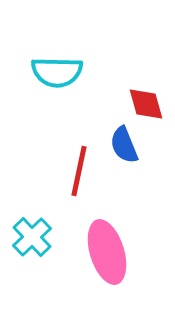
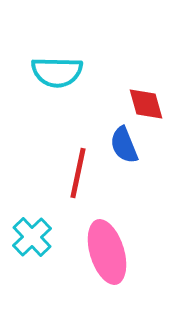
red line: moved 1 px left, 2 px down
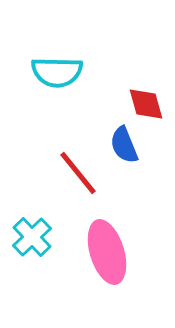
red line: rotated 51 degrees counterclockwise
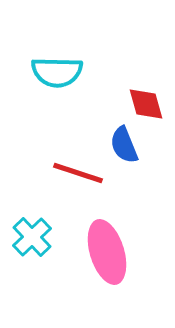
red line: rotated 33 degrees counterclockwise
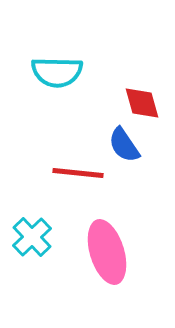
red diamond: moved 4 px left, 1 px up
blue semicircle: rotated 12 degrees counterclockwise
red line: rotated 12 degrees counterclockwise
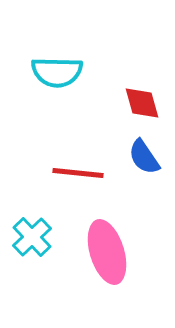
blue semicircle: moved 20 px right, 12 px down
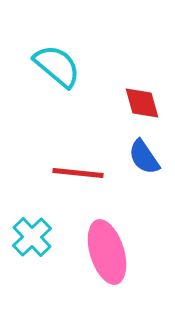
cyan semicircle: moved 6 px up; rotated 141 degrees counterclockwise
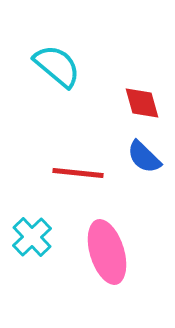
blue semicircle: rotated 12 degrees counterclockwise
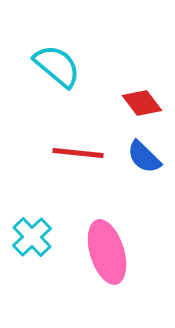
red diamond: rotated 21 degrees counterclockwise
red line: moved 20 px up
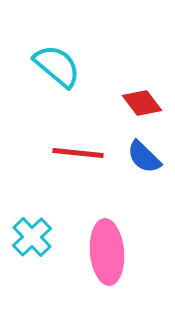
pink ellipse: rotated 12 degrees clockwise
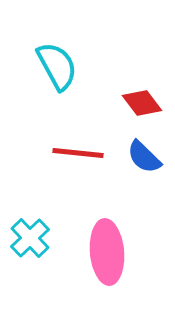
cyan semicircle: rotated 21 degrees clockwise
cyan cross: moved 2 px left, 1 px down
